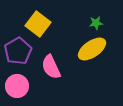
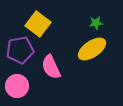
purple pentagon: moved 2 px right, 1 px up; rotated 20 degrees clockwise
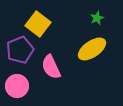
green star: moved 1 px right, 5 px up; rotated 16 degrees counterclockwise
purple pentagon: rotated 12 degrees counterclockwise
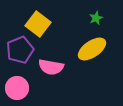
green star: moved 1 px left
pink semicircle: rotated 55 degrees counterclockwise
pink circle: moved 2 px down
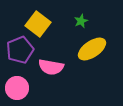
green star: moved 15 px left, 3 px down
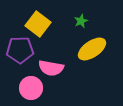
purple pentagon: rotated 20 degrees clockwise
pink semicircle: moved 1 px down
pink circle: moved 14 px right
